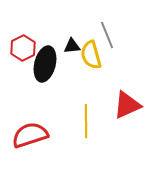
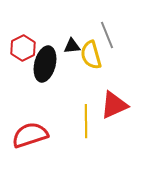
red triangle: moved 13 px left
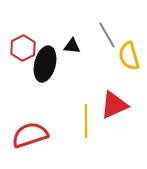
gray line: rotated 8 degrees counterclockwise
black triangle: rotated 12 degrees clockwise
yellow semicircle: moved 38 px right, 1 px down
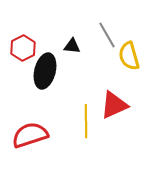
black ellipse: moved 7 px down
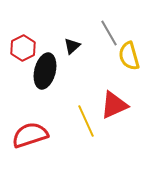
gray line: moved 2 px right, 2 px up
black triangle: rotated 48 degrees counterclockwise
yellow line: rotated 24 degrees counterclockwise
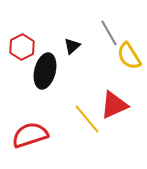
red hexagon: moved 1 px left, 1 px up
yellow semicircle: rotated 16 degrees counterclockwise
yellow line: moved 1 px right, 2 px up; rotated 16 degrees counterclockwise
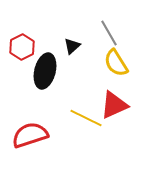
yellow semicircle: moved 13 px left, 7 px down
yellow line: moved 1 px left, 1 px up; rotated 24 degrees counterclockwise
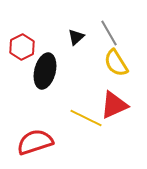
black triangle: moved 4 px right, 9 px up
red semicircle: moved 5 px right, 7 px down
